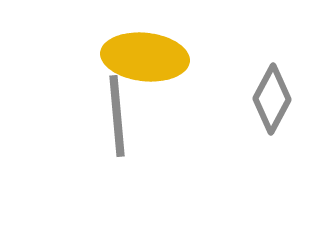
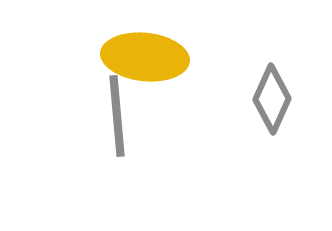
gray diamond: rotated 4 degrees counterclockwise
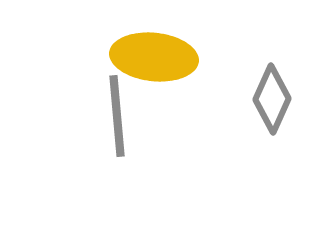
yellow ellipse: moved 9 px right
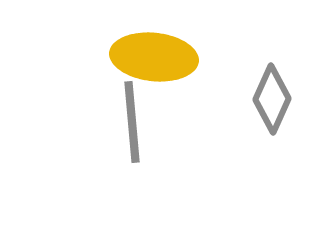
gray line: moved 15 px right, 6 px down
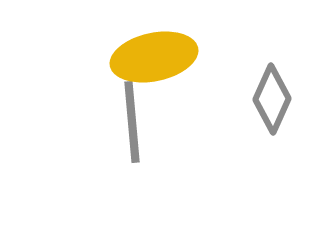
yellow ellipse: rotated 18 degrees counterclockwise
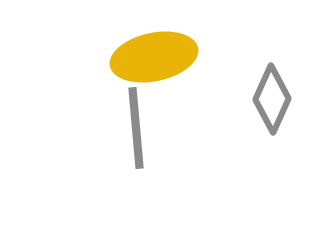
gray line: moved 4 px right, 6 px down
